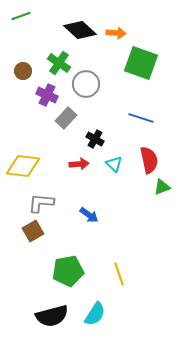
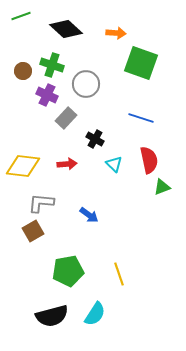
black diamond: moved 14 px left, 1 px up
green cross: moved 7 px left, 2 px down; rotated 15 degrees counterclockwise
red arrow: moved 12 px left
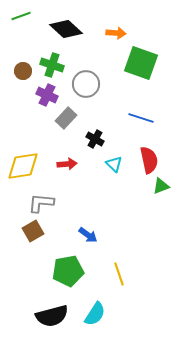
yellow diamond: rotated 16 degrees counterclockwise
green triangle: moved 1 px left, 1 px up
blue arrow: moved 1 px left, 20 px down
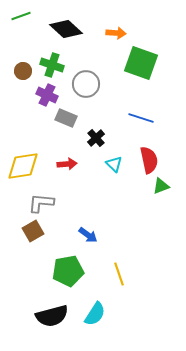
gray rectangle: rotated 70 degrees clockwise
black cross: moved 1 px right, 1 px up; rotated 18 degrees clockwise
